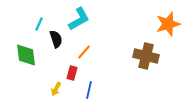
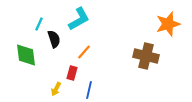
black semicircle: moved 2 px left
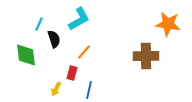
orange star: rotated 25 degrees clockwise
brown cross: rotated 15 degrees counterclockwise
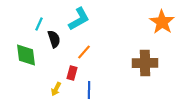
orange star: moved 6 px left, 2 px up; rotated 25 degrees clockwise
brown cross: moved 1 px left, 7 px down
blue line: rotated 12 degrees counterclockwise
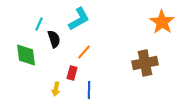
brown cross: rotated 10 degrees counterclockwise
yellow arrow: rotated 16 degrees counterclockwise
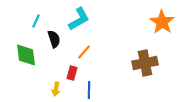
cyan line: moved 3 px left, 3 px up
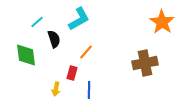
cyan line: moved 1 px right, 1 px down; rotated 24 degrees clockwise
orange line: moved 2 px right
